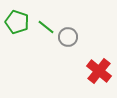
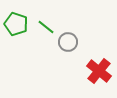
green pentagon: moved 1 px left, 2 px down
gray circle: moved 5 px down
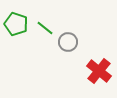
green line: moved 1 px left, 1 px down
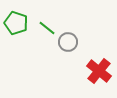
green pentagon: moved 1 px up
green line: moved 2 px right
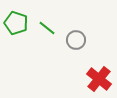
gray circle: moved 8 px right, 2 px up
red cross: moved 8 px down
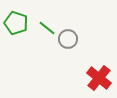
gray circle: moved 8 px left, 1 px up
red cross: moved 1 px up
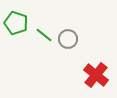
green line: moved 3 px left, 7 px down
red cross: moved 3 px left, 3 px up
